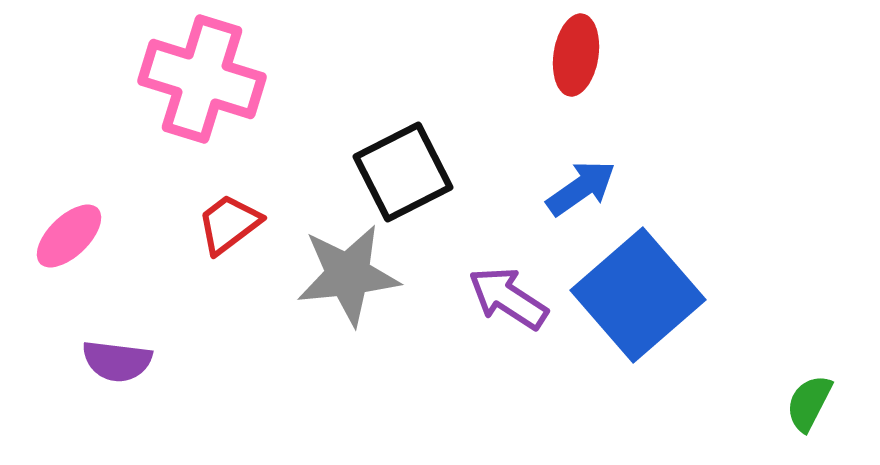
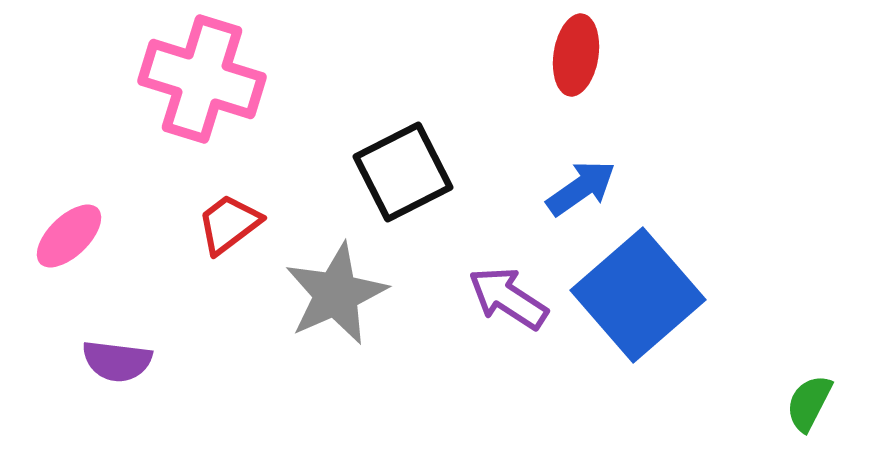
gray star: moved 12 px left, 19 px down; rotated 18 degrees counterclockwise
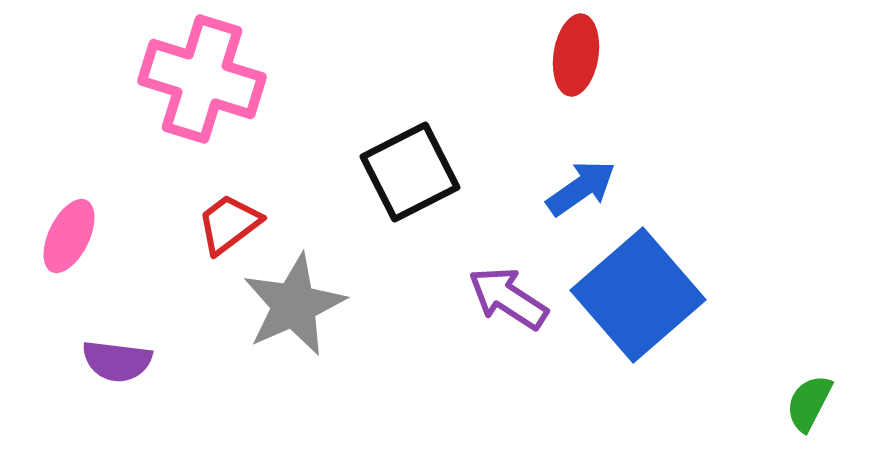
black square: moved 7 px right
pink ellipse: rotated 20 degrees counterclockwise
gray star: moved 42 px left, 11 px down
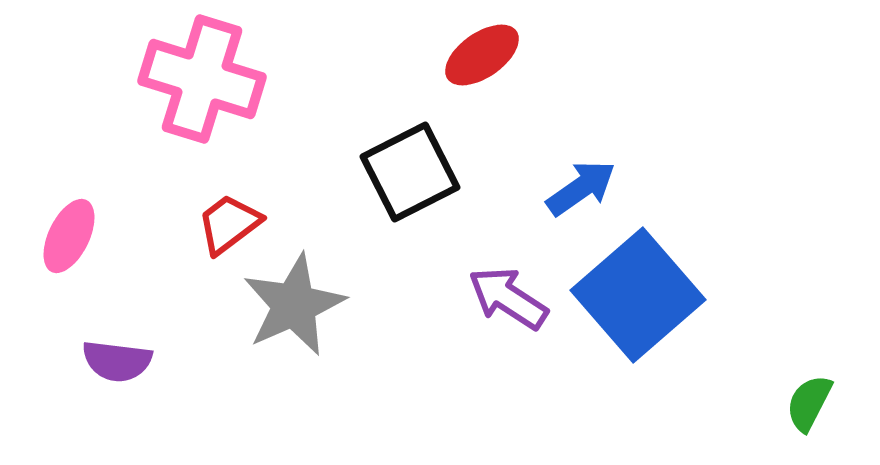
red ellipse: moved 94 px left; rotated 46 degrees clockwise
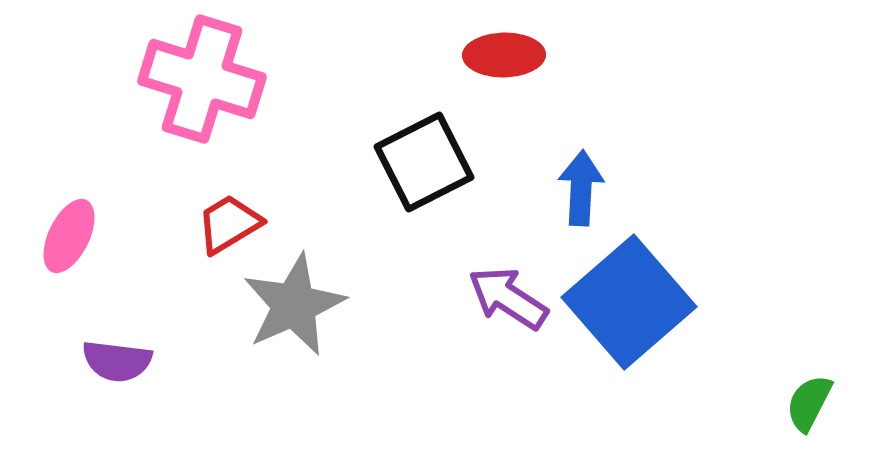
red ellipse: moved 22 px right; rotated 34 degrees clockwise
black square: moved 14 px right, 10 px up
blue arrow: rotated 52 degrees counterclockwise
red trapezoid: rotated 6 degrees clockwise
blue square: moved 9 px left, 7 px down
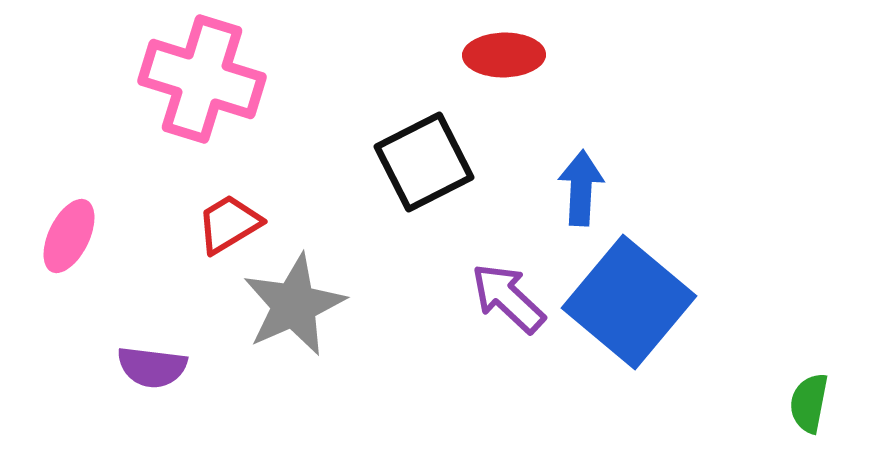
purple arrow: rotated 10 degrees clockwise
blue square: rotated 9 degrees counterclockwise
purple semicircle: moved 35 px right, 6 px down
green semicircle: rotated 16 degrees counterclockwise
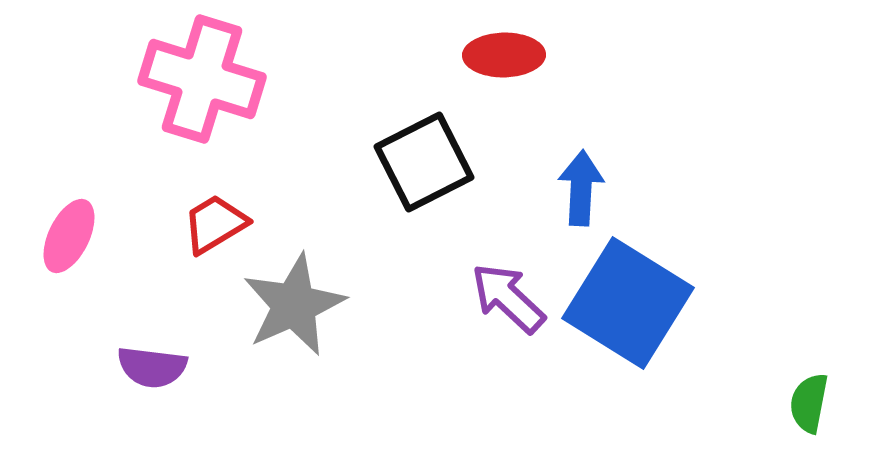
red trapezoid: moved 14 px left
blue square: moved 1 px left, 1 px down; rotated 8 degrees counterclockwise
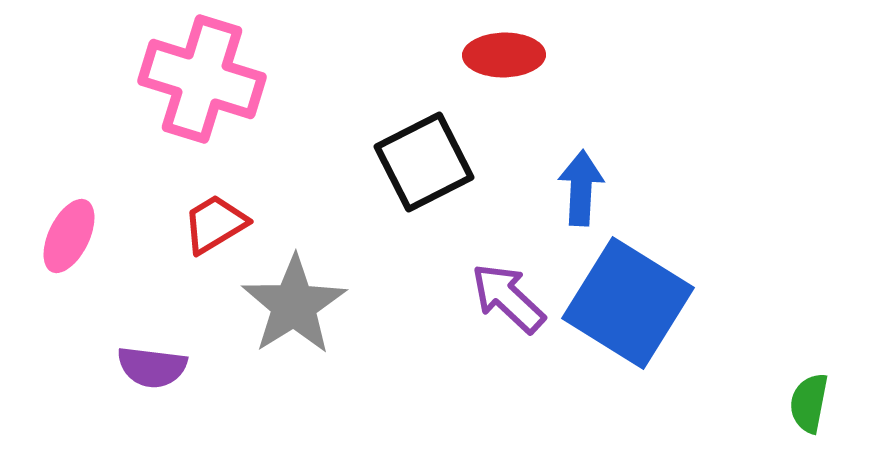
gray star: rotated 8 degrees counterclockwise
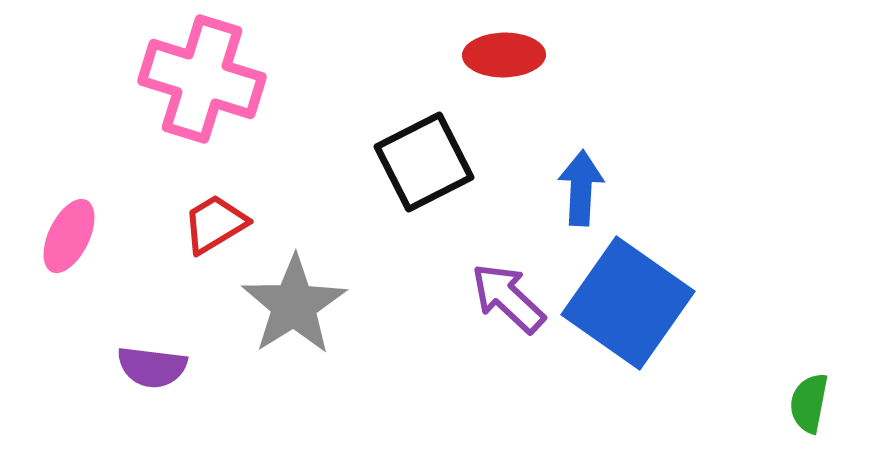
blue square: rotated 3 degrees clockwise
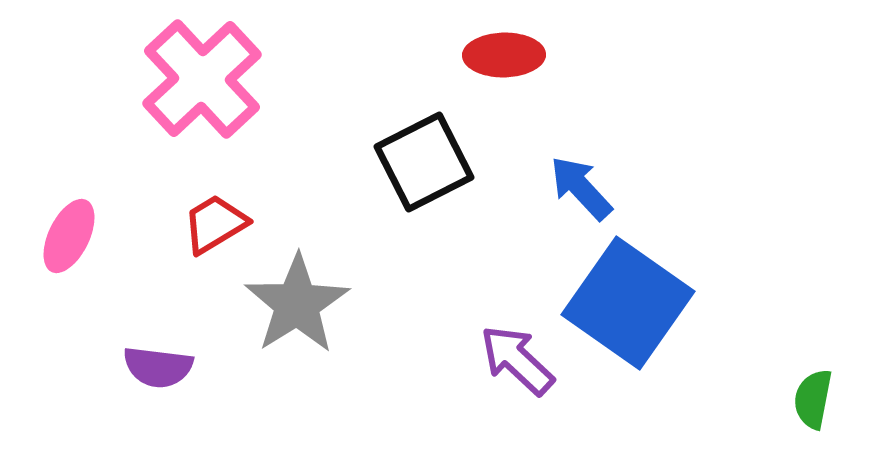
pink cross: rotated 30 degrees clockwise
blue arrow: rotated 46 degrees counterclockwise
purple arrow: moved 9 px right, 62 px down
gray star: moved 3 px right, 1 px up
purple semicircle: moved 6 px right
green semicircle: moved 4 px right, 4 px up
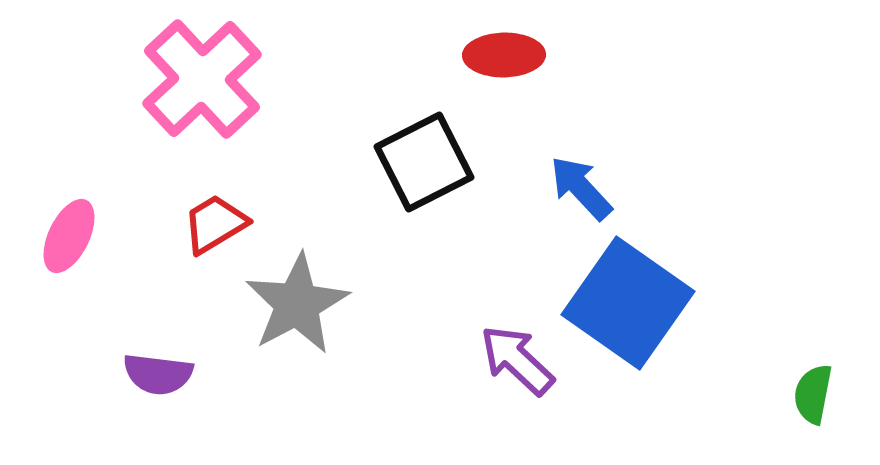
gray star: rotated 4 degrees clockwise
purple semicircle: moved 7 px down
green semicircle: moved 5 px up
